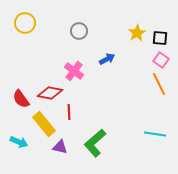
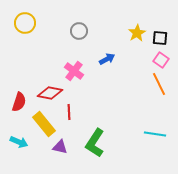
red semicircle: moved 2 px left, 3 px down; rotated 126 degrees counterclockwise
green L-shape: rotated 16 degrees counterclockwise
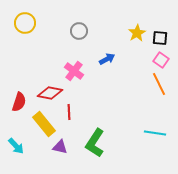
cyan line: moved 1 px up
cyan arrow: moved 3 px left, 4 px down; rotated 24 degrees clockwise
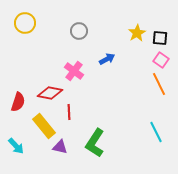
red semicircle: moved 1 px left
yellow rectangle: moved 2 px down
cyan line: moved 1 px right, 1 px up; rotated 55 degrees clockwise
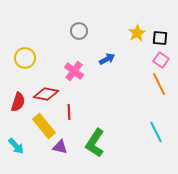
yellow circle: moved 35 px down
red diamond: moved 4 px left, 1 px down
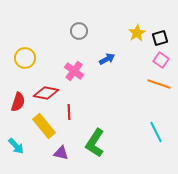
black square: rotated 21 degrees counterclockwise
orange line: rotated 45 degrees counterclockwise
red diamond: moved 1 px up
purple triangle: moved 1 px right, 6 px down
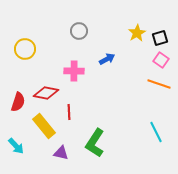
yellow circle: moved 9 px up
pink cross: rotated 36 degrees counterclockwise
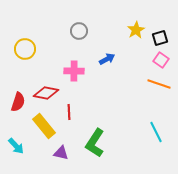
yellow star: moved 1 px left, 3 px up
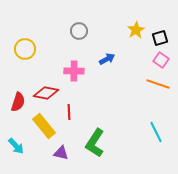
orange line: moved 1 px left
